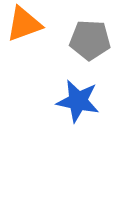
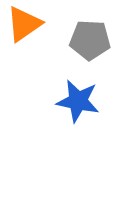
orange triangle: rotated 15 degrees counterclockwise
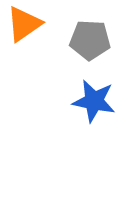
blue star: moved 16 px right
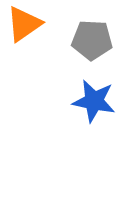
gray pentagon: moved 2 px right
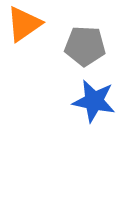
gray pentagon: moved 7 px left, 6 px down
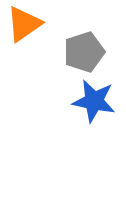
gray pentagon: moved 1 px left, 6 px down; rotated 21 degrees counterclockwise
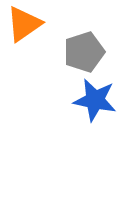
blue star: moved 1 px right, 1 px up
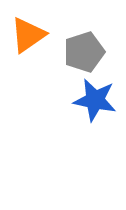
orange triangle: moved 4 px right, 11 px down
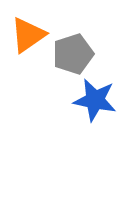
gray pentagon: moved 11 px left, 2 px down
